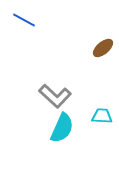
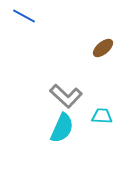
blue line: moved 4 px up
gray L-shape: moved 11 px right
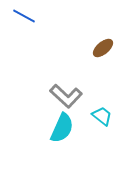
cyan trapezoid: rotated 35 degrees clockwise
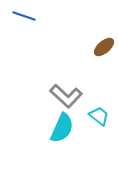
blue line: rotated 10 degrees counterclockwise
brown ellipse: moved 1 px right, 1 px up
cyan trapezoid: moved 3 px left
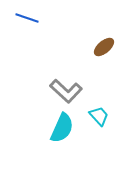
blue line: moved 3 px right, 2 px down
gray L-shape: moved 5 px up
cyan trapezoid: rotated 10 degrees clockwise
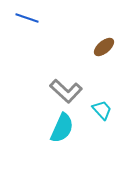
cyan trapezoid: moved 3 px right, 6 px up
